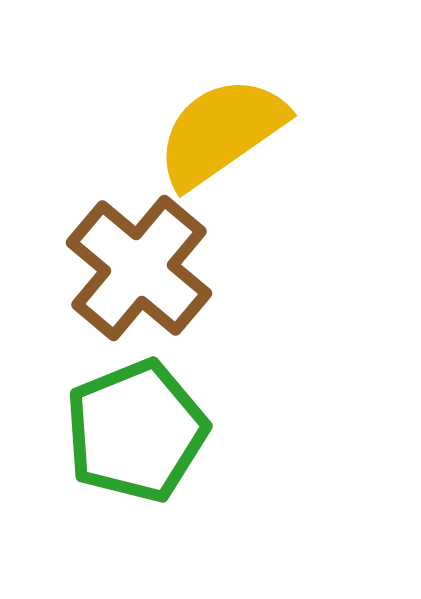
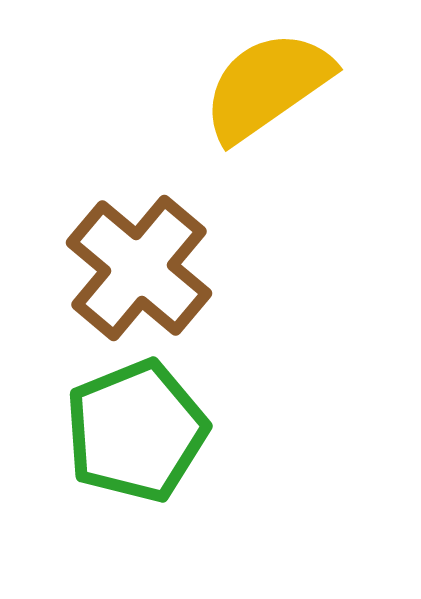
yellow semicircle: moved 46 px right, 46 px up
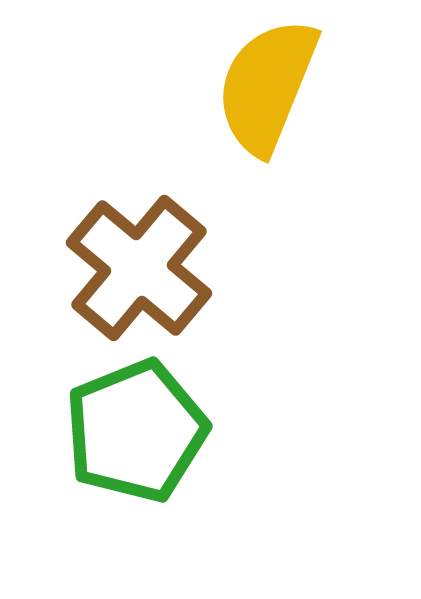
yellow semicircle: rotated 33 degrees counterclockwise
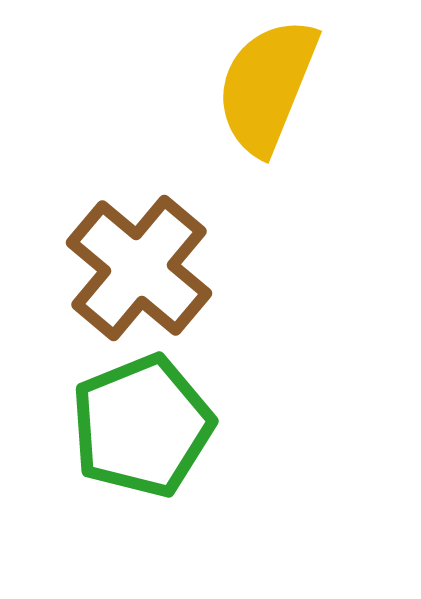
green pentagon: moved 6 px right, 5 px up
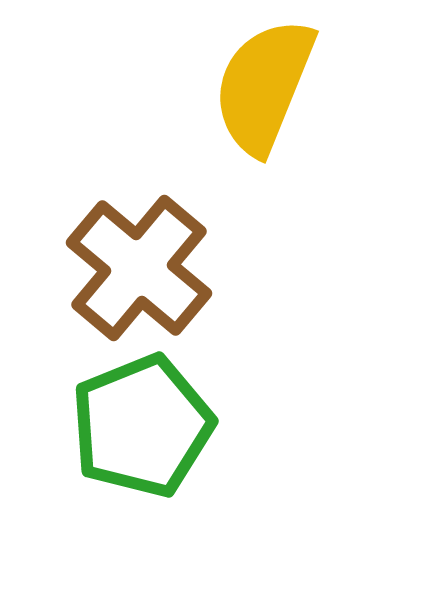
yellow semicircle: moved 3 px left
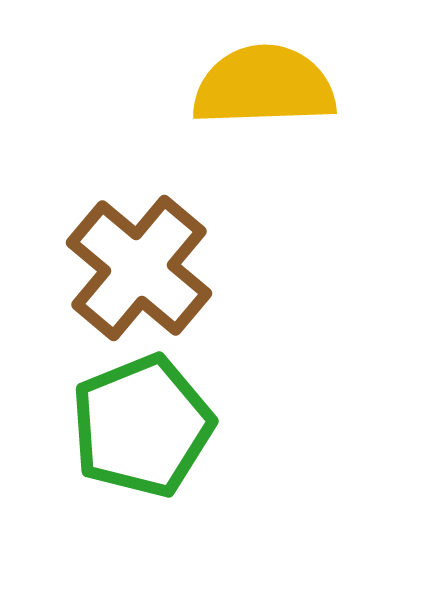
yellow semicircle: rotated 66 degrees clockwise
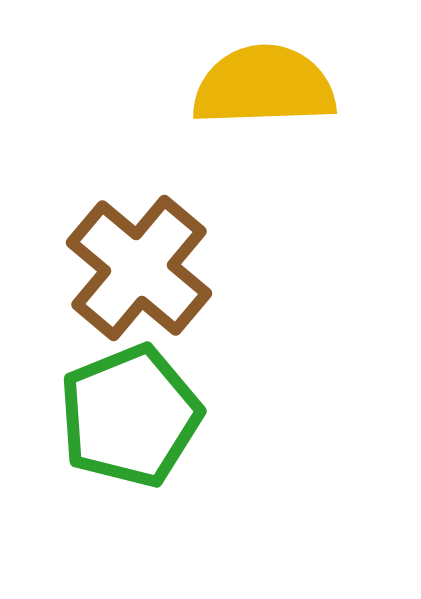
green pentagon: moved 12 px left, 10 px up
